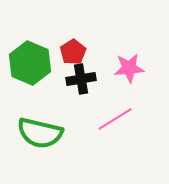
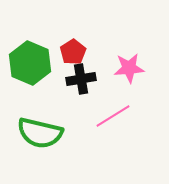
pink line: moved 2 px left, 3 px up
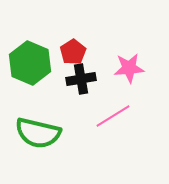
green semicircle: moved 2 px left
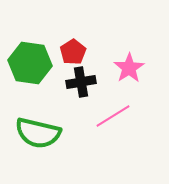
green hexagon: rotated 15 degrees counterclockwise
pink star: rotated 28 degrees counterclockwise
black cross: moved 3 px down
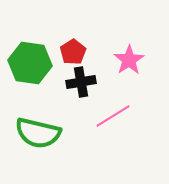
pink star: moved 8 px up
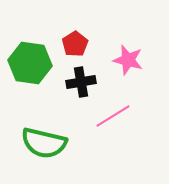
red pentagon: moved 2 px right, 8 px up
pink star: moved 1 px left; rotated 24 degrees counterclockwise
green semicircle: moved 6 px right, 10 px down
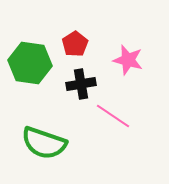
black cross: moved 2 px down
pink line: rotated 66 degrees clockwise
green semicircle: rotated 6 degrees clockwise
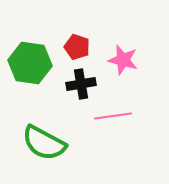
red pentagon: moved 2 px right, 3 px down; rotated 20 degrees counterclockwise
pink star: moved 5 px left
pink line: rotated 42 degrees counterclockwise
green semicircle: rotated 9 degrees clockwise
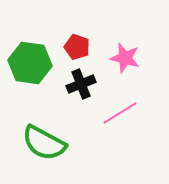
pink star: moved 2 px right, 2 px up
black cross: rotated 12 degrees counterclockwise
pink line: moved 7 px right, 3 px up; rotated 24 degrees counterclockwise
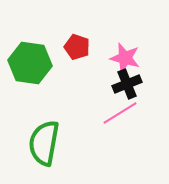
black cross: moved 46 px right
green semicircle: rotated 72 degrees clockwise
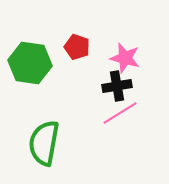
black cross: moved 10 px left, 2 px down; rotated 12 degrees clockwise
